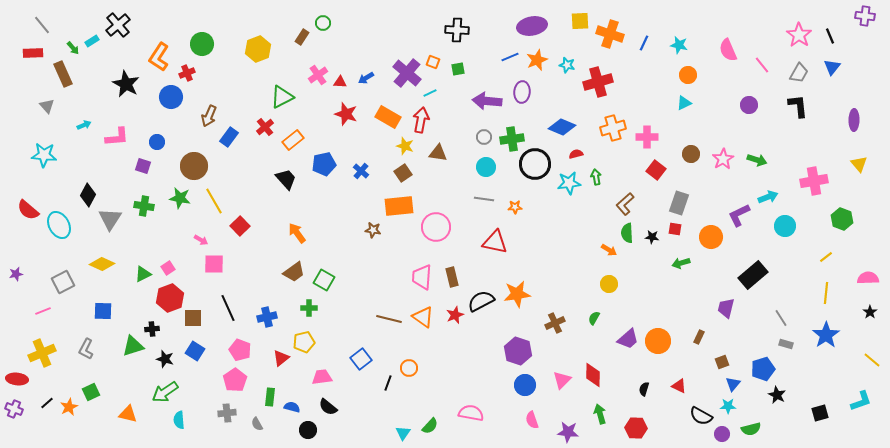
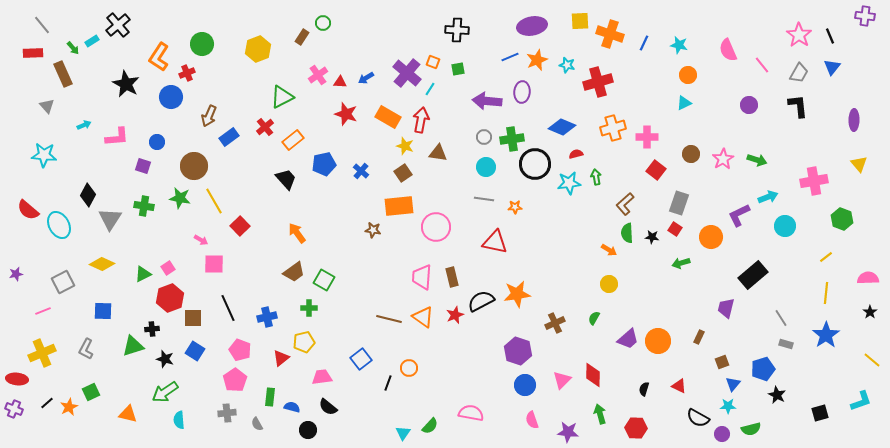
cyan line at (430, 93): moved 4 px up; rotated 32 degrees counterclockwise
blue rectangle at (229, 137): rotated 18 degrees clockwise
red square at (675, 229): rotated 24 degrees clockwise
black semicircle at (701, 416): moved 3 px left, 2 px down
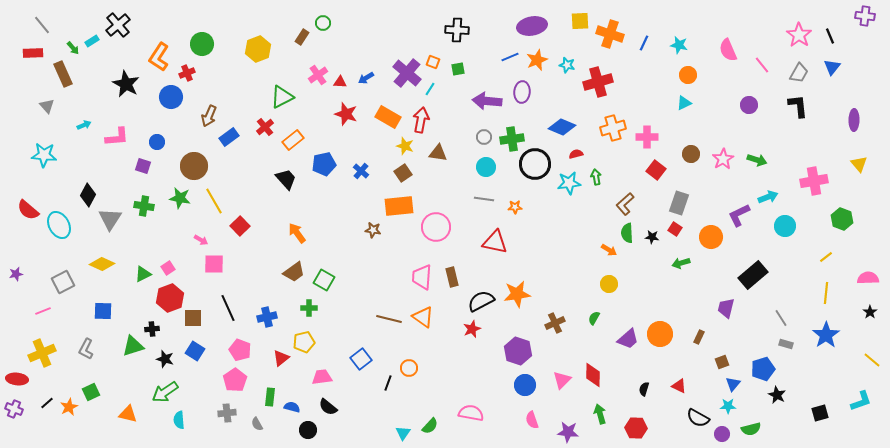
red star at (455, 315): moved 17 px right, 14 px down
orange circle at (658, 341): moved 2 px right, 7 px up
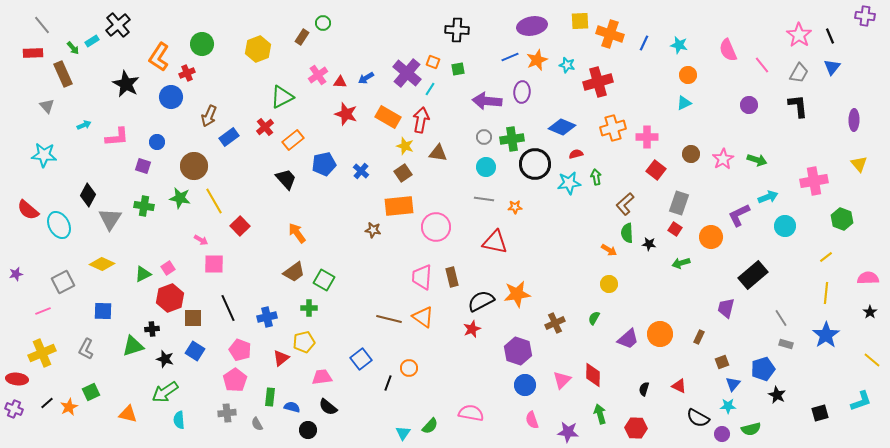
black star at (652, 237): moved 3 px left, 7 px down
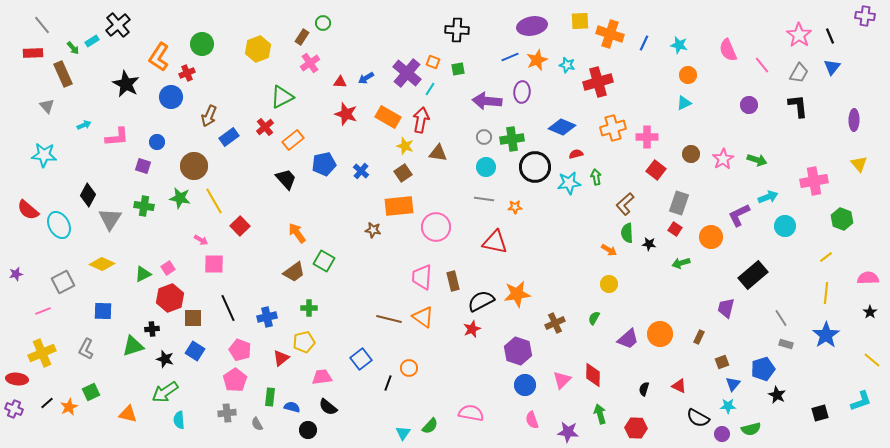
pink cross at (318, 75): moved 8 px left, 12 px up
black circle at (535, 164): moved 3 px down
brown rectangle at (452, 277): moved 1 px right, 4 px down
green square at (324, 280): moved 19 px up
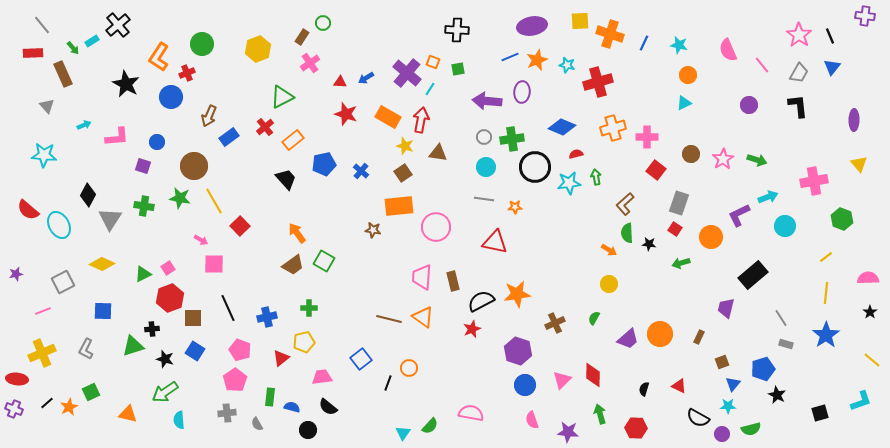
brown trapezoid at (294, 272): moved 1 px left, 7 px up
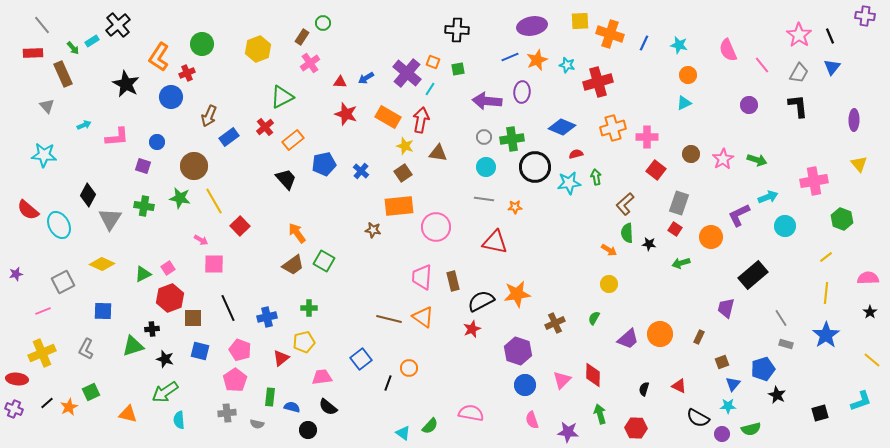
blue square at (195, 351): moved 5 px right; rotated 18 degrees counterclockwise
gray semicircle at (257, 424): rotated 48 degrees counterclockwise
cyan triangle at (403, 433): rotated 28 degrees counterclockwise
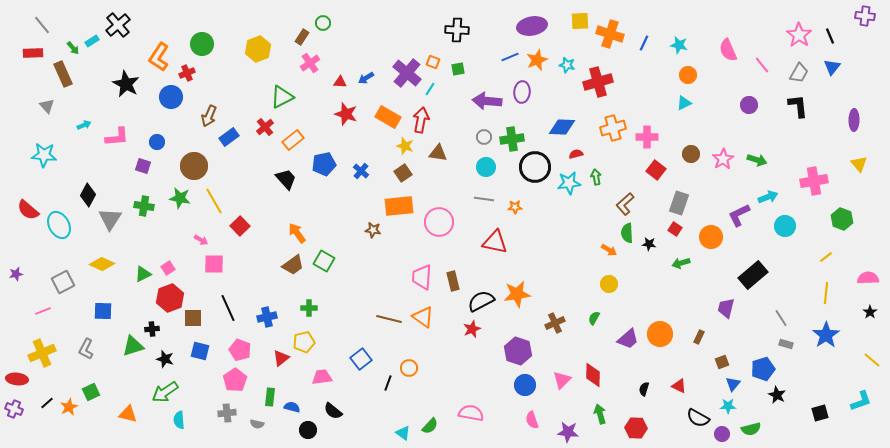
blue diamond at (562, 127): rotated 20 degrees counterclockwise
pink circle at (436, 227): moved 3 px right, 5 px up
black semicircle at (328, 407): moved 5 px right, 4 px down
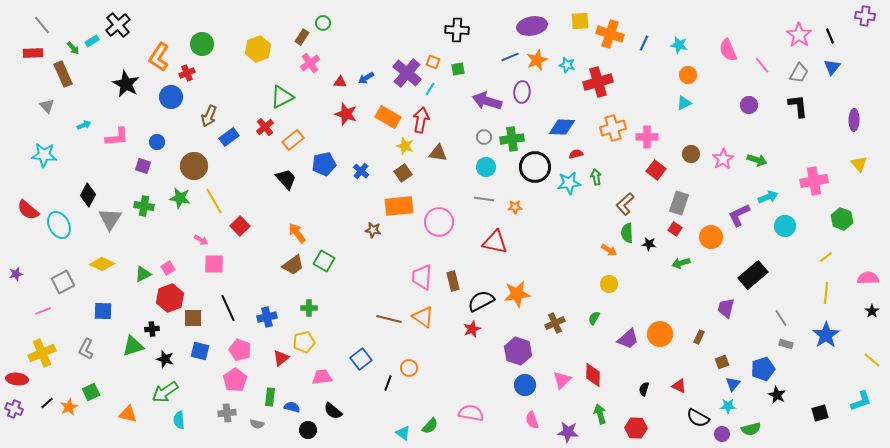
purple arrow at (487, 101): rotated 12 degrees clockwise
black star at (870, 312): moved 2 px right, 1 px up
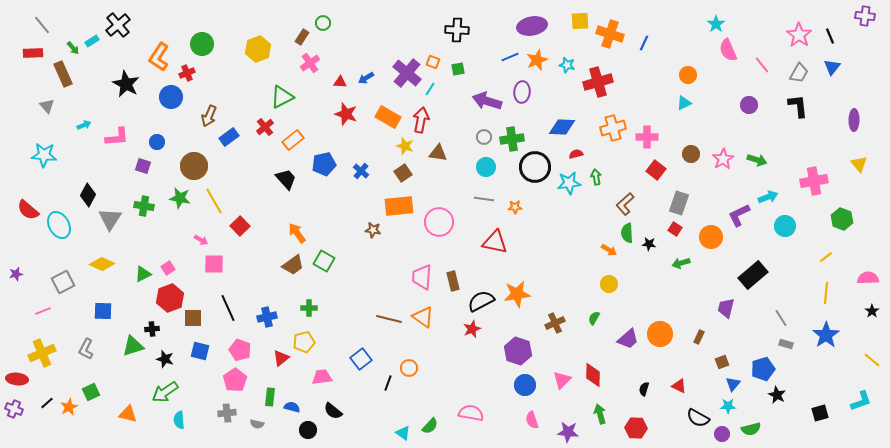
cyan star at (679, 45): moved 37 px right, 21 px up; rotated 24 degrees clockwise
